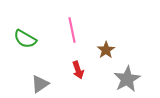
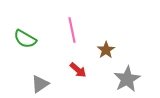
red arrow: rotated 30 degrees counterclockwise
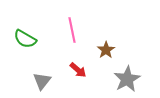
gray triangle: moved 2 px right, 3 px up; rotated 18 degrees counterclockwise
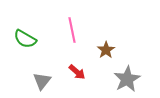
red arrow: moved 1 px left, 2 px down
